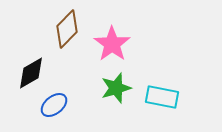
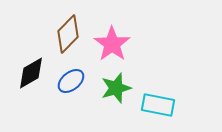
brown diamond: moved 1 px right, 5 px down
cyan rectangle: moved 4 px left, 8 px down
blue ellipse: moved 17 px right, 24 px up
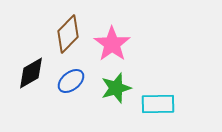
cyan rectangle: moved 1 px up; rotated 12 degrees counterclockwise
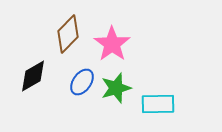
black diamond: moved 2 px right, 3 px down
blue ellipse: moved 11 px right, 1 px down; rotated 16 degrees counterclockwise
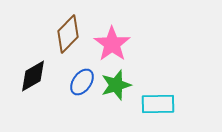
green star: moved 3 px up
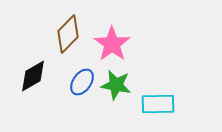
green star: rotated 28 degrees clockwise
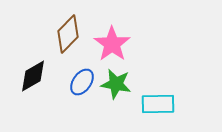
green star: moved 1 px up
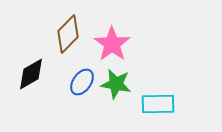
black diamond: moved 2 px left, 2 px up
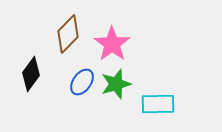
black diamond: rotated 24 degrees counterclockwise
green star: rotated 28 degrees counterclockwise
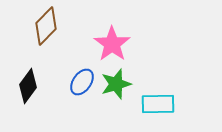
brown diamond: moved 22 px left, 8 px up
black diamond: moved 3 px left, 12 px down
